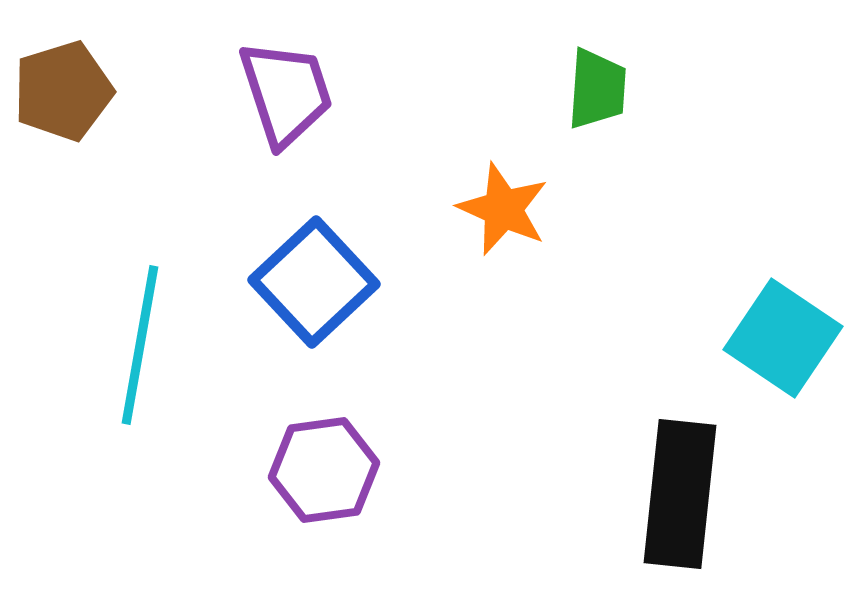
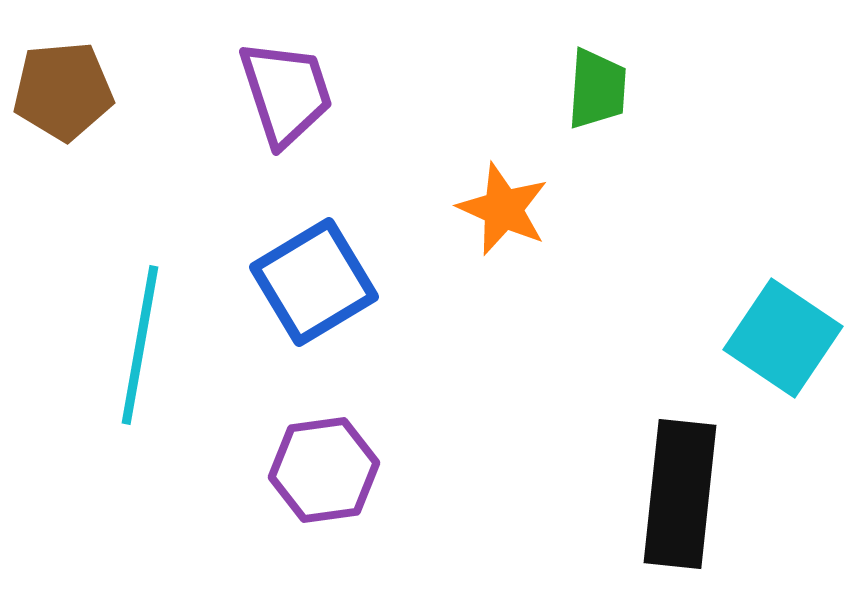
brown pentagon: rotated 12 degrees clockwise
blue square: rotated 12 degrees clockwise
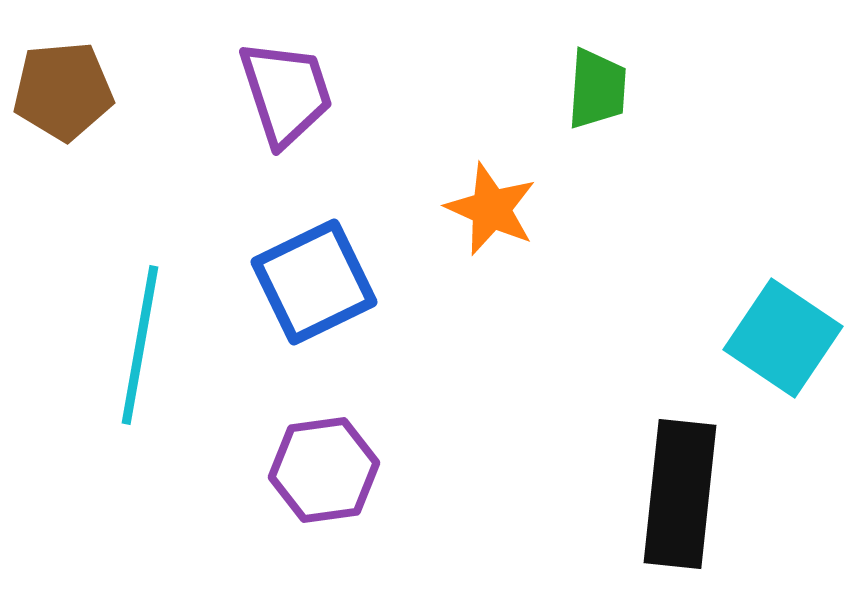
orange star: moved 12 px left
blue square: rotated 5 degrees clockwise
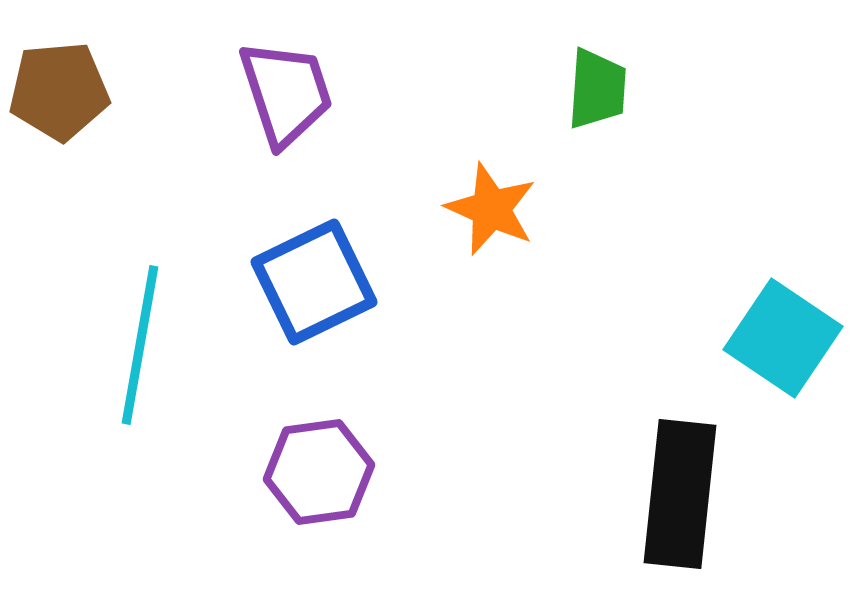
brown pentagon: moved 4 px left
purple hexagon: moved 5 px left, 2 px down
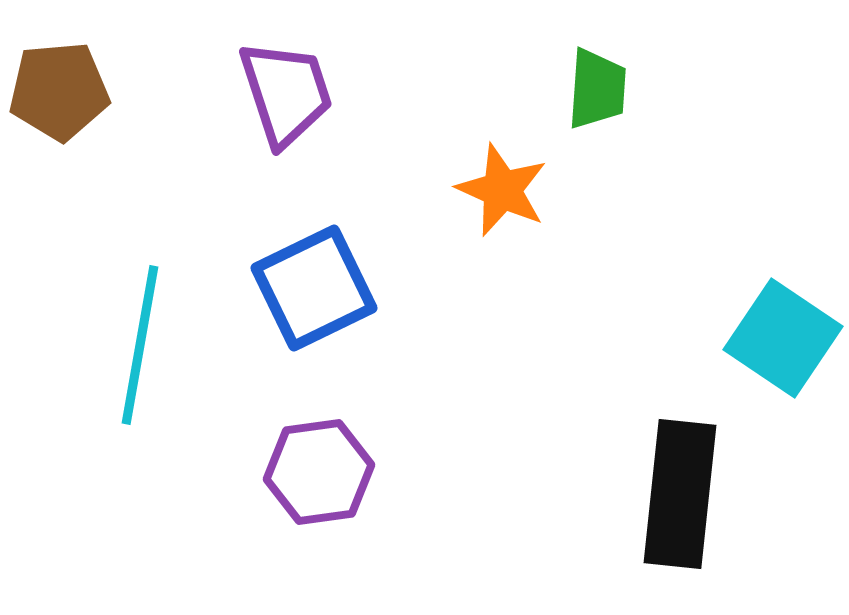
orange star: moved 11 px right, 19 px up
blue square: moved 6 px down
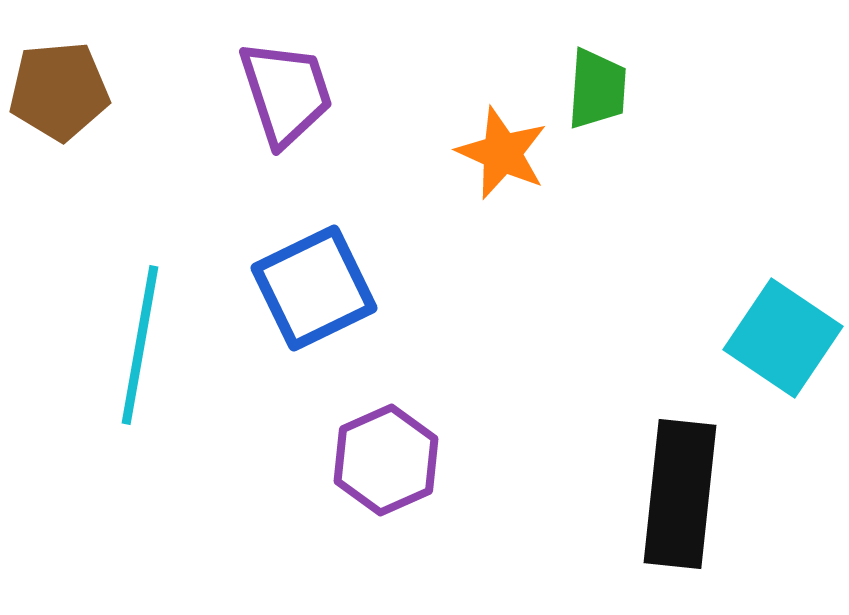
orange star: moved 37 px up
purple hexagon: moved 67 px right, 12 px up; rotated 16 degrees counterclockwise
